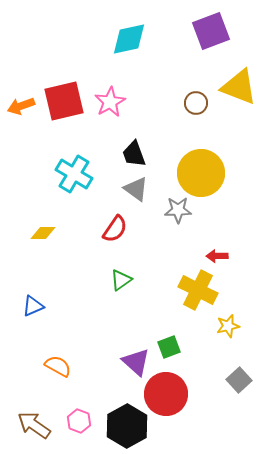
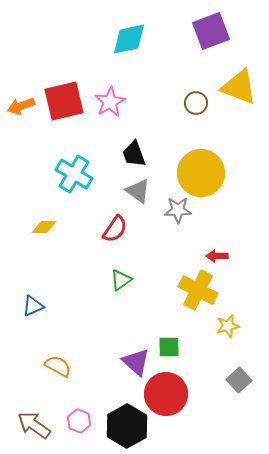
gray triangle: moved 2 px right, 2 px down
yellow diamond: moved 1 px right, 6 px up
green square: rotated 20 degrees clockwise
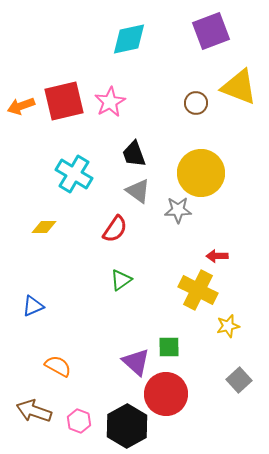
brown arrow: moved 14 px up; rotated 16 degrees counterclockwise
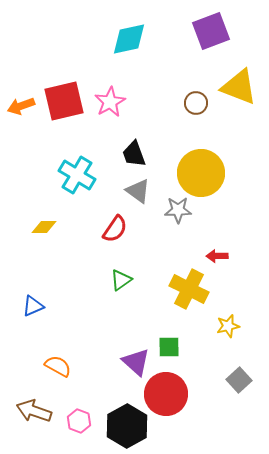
cyan cross: moved 3 px right, 1 px down
yellow cross: moved 9 px left, 1 px up
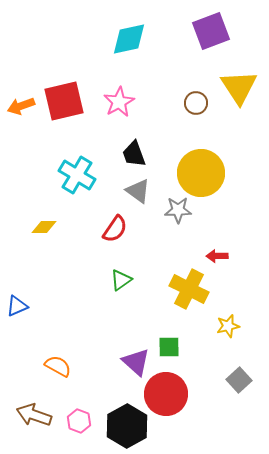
yellow triangle: rotated 36 degrees clockwise
pink star: moved 9 px right
blue triangle: moved 16 px left
brown arrow: moved 4 px down
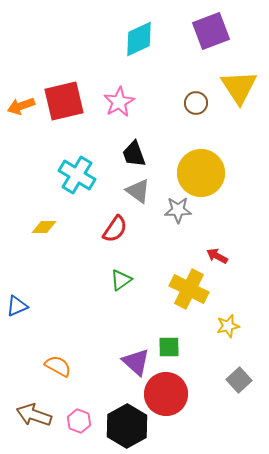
cyan diamond: moved 10 px right; rotated 12 degrees counterclockwise
red arrow: rotated 30 degrees clockwise
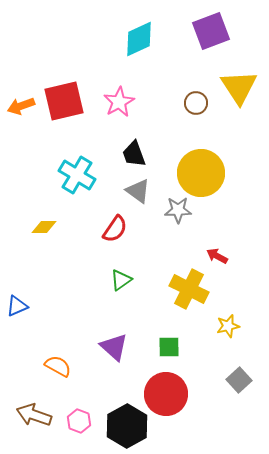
purple triangle: moved 22 px left, 15 px up
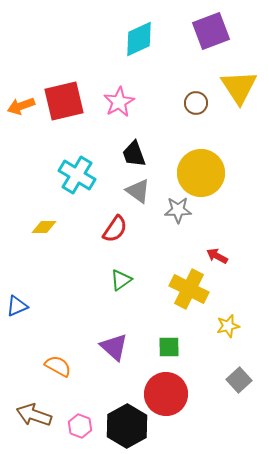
pink hexagon: moved 1 px right, 5 px down
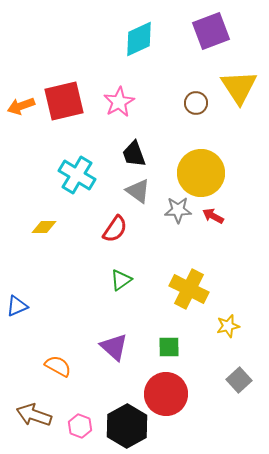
red arrow: moved 4 px left, 40 px up
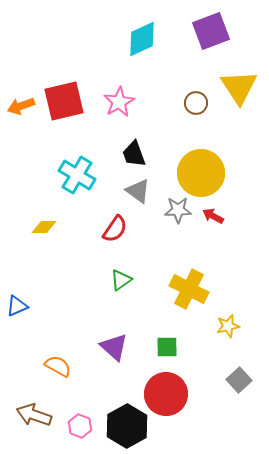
cyan diamond: moved 3 px right
green square: moved 2 px left
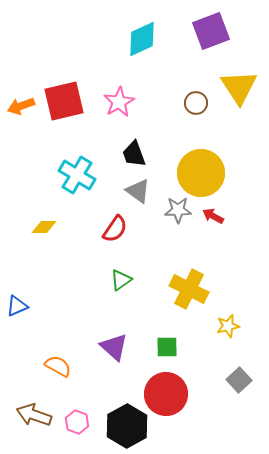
pink hexagon: moved 3 px left, 4 px up
